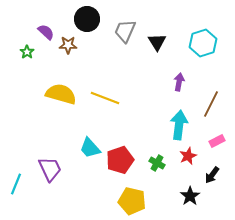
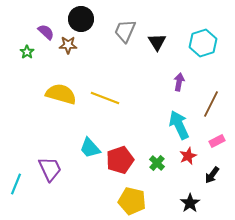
black circle: moved 6 px left
cyan arrow: rotated 32 degrees counterclockwise
green cross: rotated 14 degrees clockwise
black star: moved 7 px down
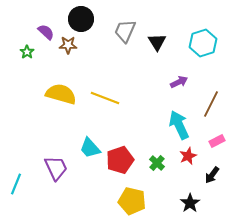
purple arrow: rotated 54 degrees clockwise
purple trapezoid: moved 6 px right, 1 px up
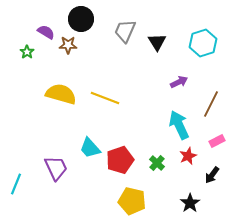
purple semicircle: rotated 12 degrees counterclockwise
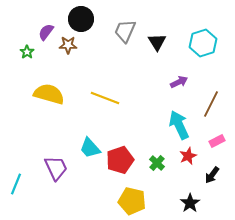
purple semicircle: rotated 84 degrees counterclockwise
yellow semicircle: moved 12 px left
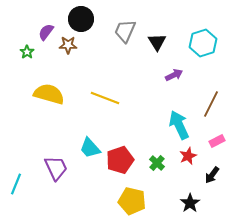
purple arrow: moved 5 px left, 7 px up
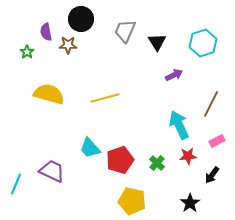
purple semicircle: rotated 48 degrees counterclockwise
yellow line: rotated 36 degrees counterclockwise
red star: rotated 18 degrees clockwise
purple trapezoid: moved 4 px left, 3 px down; rotated 40 degrees counterclockwise
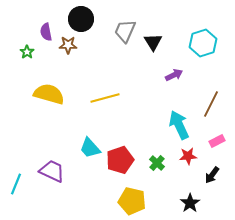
black triangle: moved 4 px left
